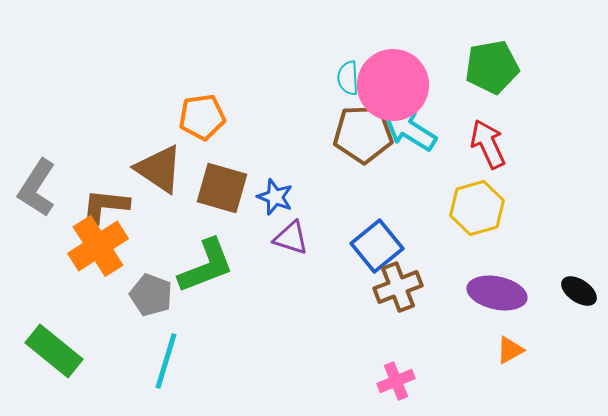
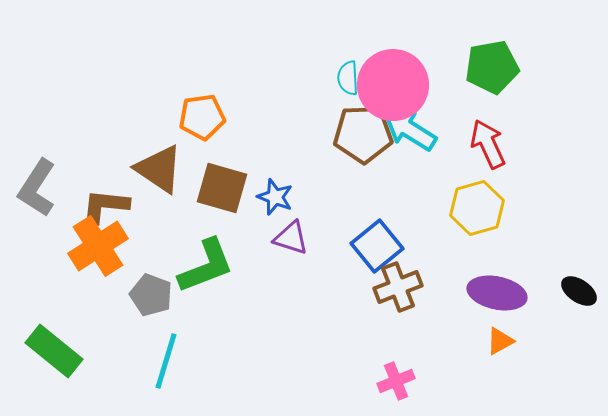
orange triangle: moved 10 px left, 9 px up
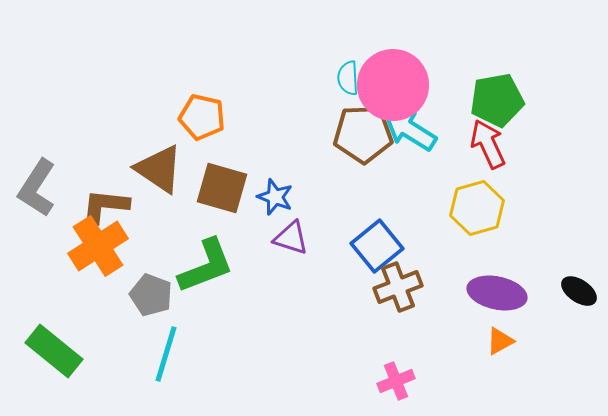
green pentagon: moved 5 px right, 33 px down
orange pentagon: rotated 21 degrees clockwise
cyan line: moved 7 px up
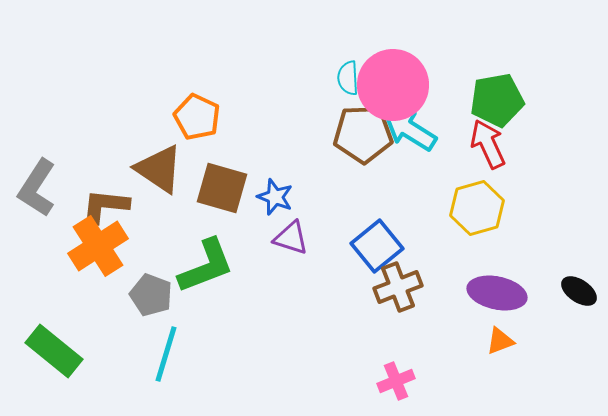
orange pentagon: moved 5 px left; rotated 12 degrees clockwise
orange triangle: rotated 8 degrees clockwise
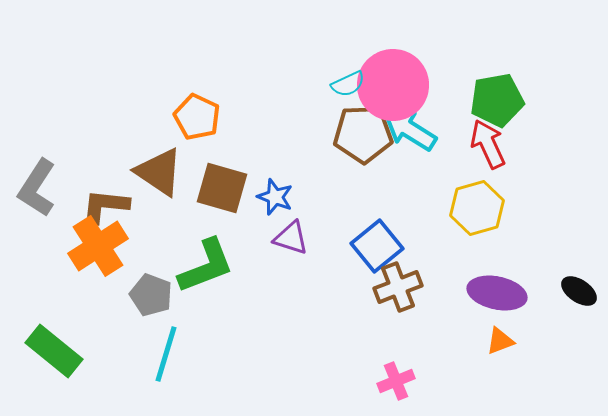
cyan semicircle: moved 6 px down; rotated 112 degrees counterclockwise
brown triangle: moved 3 px down
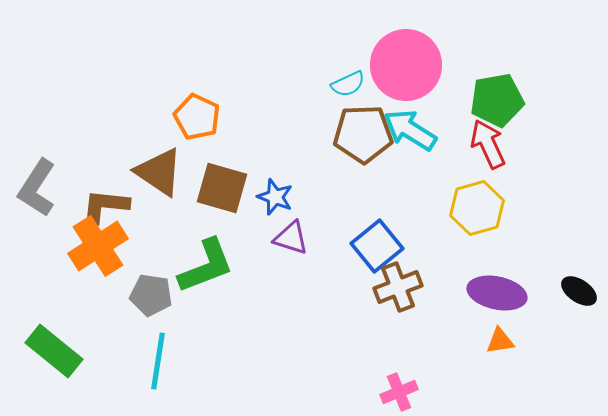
pink circle: moved 13 px right, 20 px up
gray pentagon: rotated 12 degrees counterclockwise
orange triangle: rotated 12 degrees clockwise
cyan line: moved 8 px left, 7 px down; rotated 8 degrees counterclockwise
pink cross: moved 3 px right, 11 px down
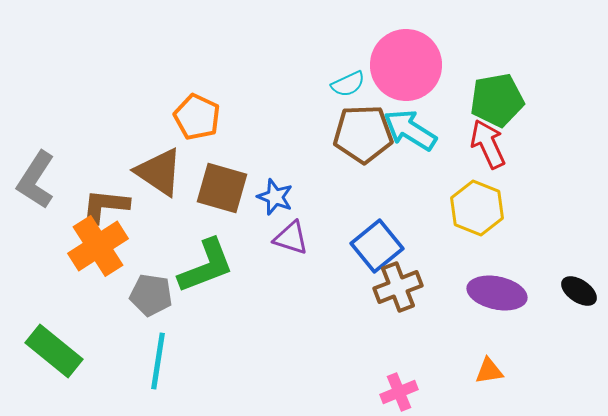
gray L-shape: moved 1 px left, 8 px up
yellow hexagon: rotated 22 degrees counterclockwise
orange triangle: moved 11 px left, 30 px down
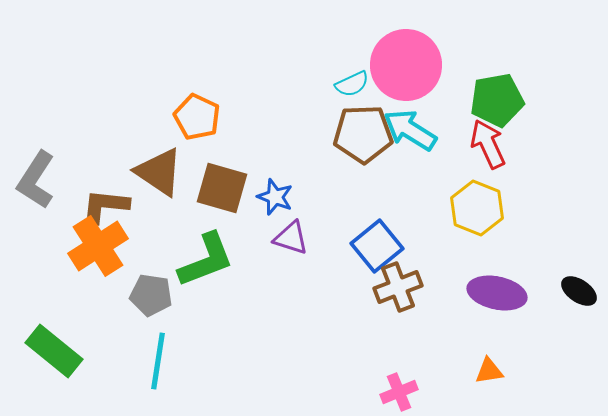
cyan semicircle: moved 4 px right
green L-shape: moved 6 px up
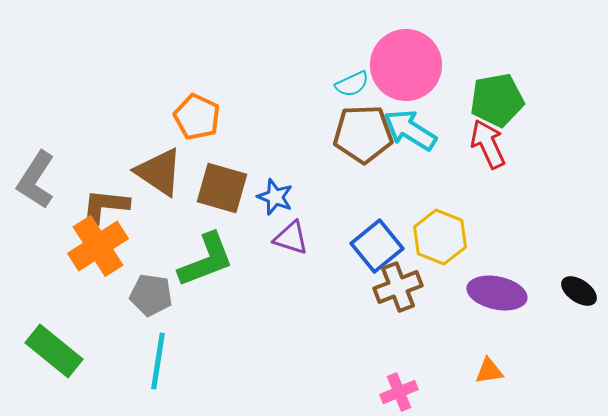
yellow hexagon: moved 37 px left, 29 px down
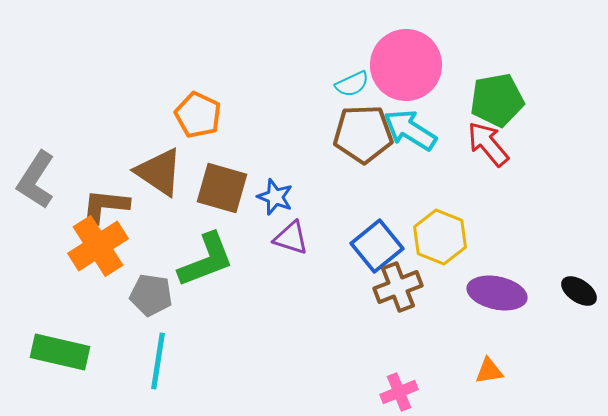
orange pentagon: moved 1 px right, 2 px up
red arrow: rotated 15 degrees counterclockwise
green rectangle: moved 6 px right, 1 px down; rotated 26 degrees counterclockwise
